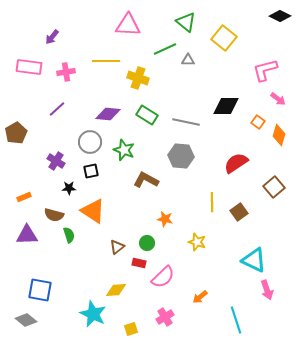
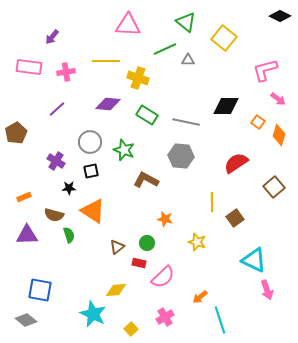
purple diamond at (108, 114): moved 10 px up
brown square at (239, 212): moved 4 px left, 6 px down
cyan line at (236, 320): moved 16 px left
yellow square at (131, 329): rotated 24 degrees counterclockwise
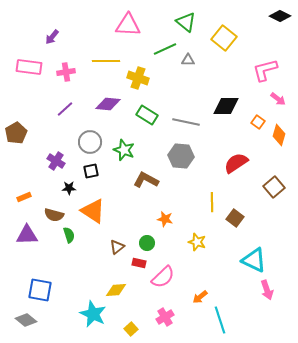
purple line at (57, 109): moved 8 px right
brown square at (235, 218): rotated 18 degrees counterclockwise
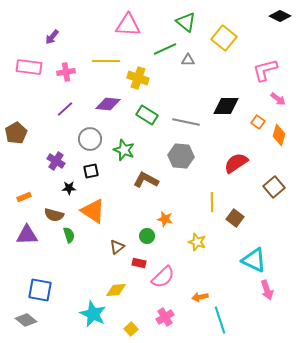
gray circle at (90, 142): moved 3 px up
green circle at (147, 243): moved 7 px up
orange arrow at (200, 297): rotated 28 degrees clockwise
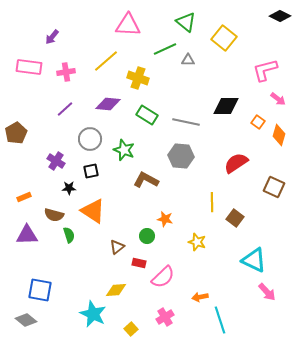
yellow line at (106, 61): rotated 40 degrees counterclockwise
brown square at (274, 187): rotated 25 degrees counterclockwise
pink arrow at (267, 290): moved 2 px down; rotated 24 degrees counterclockwise
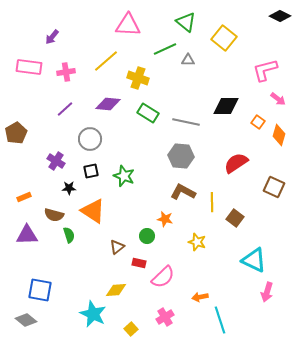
green rectangle at (147, 115): moved 1 px right, 2 px up
green star at (124, 150): moved 26 px down
brown L-shape at (146, 180): moved 37 px right, 12 px down
pink arrow at (267, 292): rotated 60 degrees clockwise
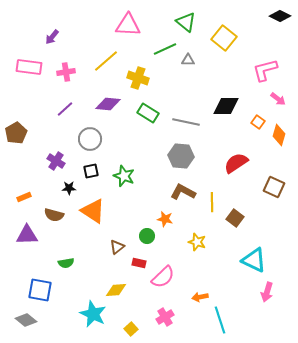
green semicircle at (69, 235): moved 3 px left, 28 px down; rotated 98 degrees clockwise
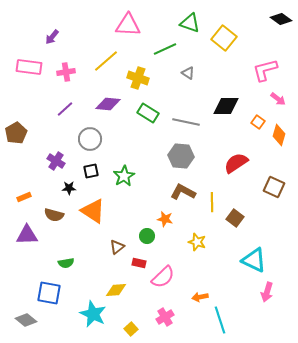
black diamond at (280, 16): moved 1 px right, 3 px down; rotated 10 degrees clockwise
green triangle at (186, 22): moved 4 px right, 1 px down; rotated 20 degrees counterclockwise
gray triangle at (188, 60): moved 13 px down; rotated 32 degrees clockwise
green star at (124, 176): rotated 20 degrees clockwise
blue square at (40, 290): moved 9 px right, 3 px down
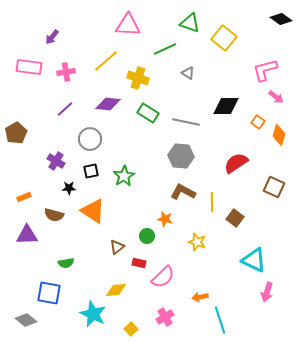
pink arrow at (278, 99): moved 2 px left, 2 px up
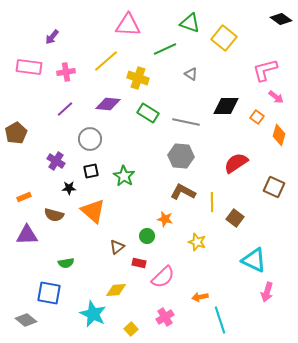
gray triangle at (188, 73): moved 3 px right, 1 px down
orange square at (258, 122): moved 1 px left, 5 px up
green star at (124, 176): rotated 10 degrees counterclockwise
orange triangle at (93, 211): rotated 8 degrees clockwise
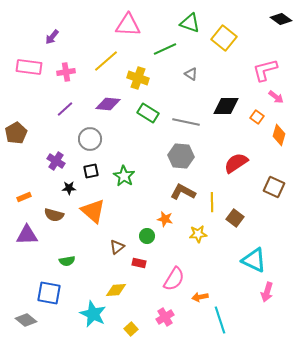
yellow star at (197, 242): moved 1 px right, 8 px up; rotated 24 degrees counterclockwise
green semicircle at (66, 263): moved 1 px right, 2 px up
pink semicircle at (163, 277): moved 11 px right, 2 px down; rotated 15 degrees counterclockwise
